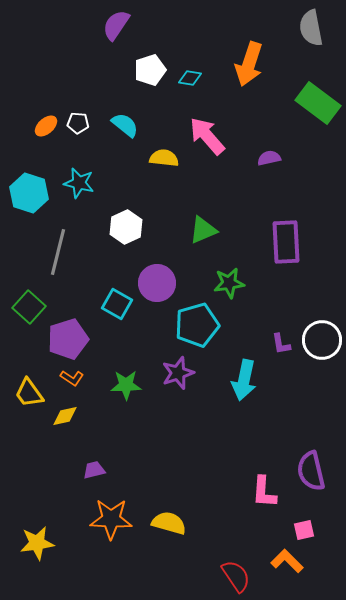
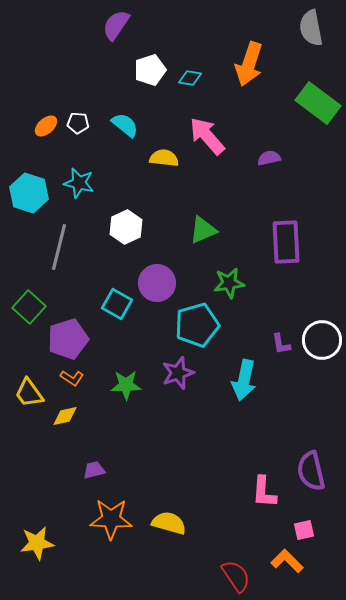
gray line at (58, 252): moved 1 px right, 5 px up
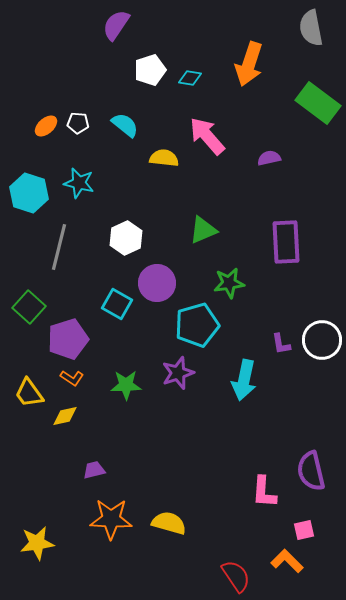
white hexagon at (126, 227): moved 11 px down
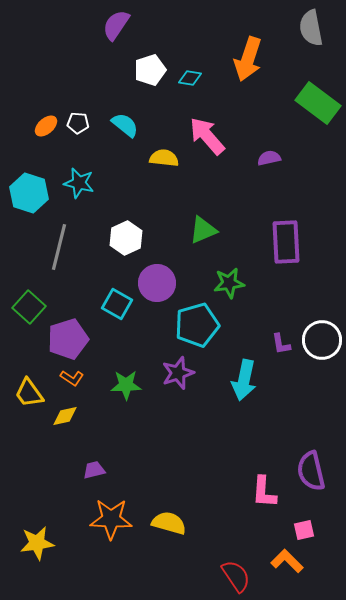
orange arrow at (249, 64): moved 1 px left, 5 px up
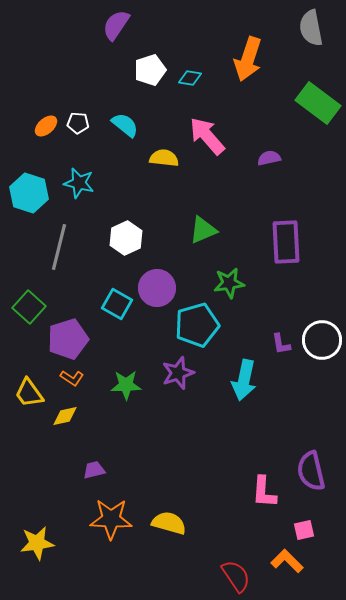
purple circle at (157, 283): moved 5 px down
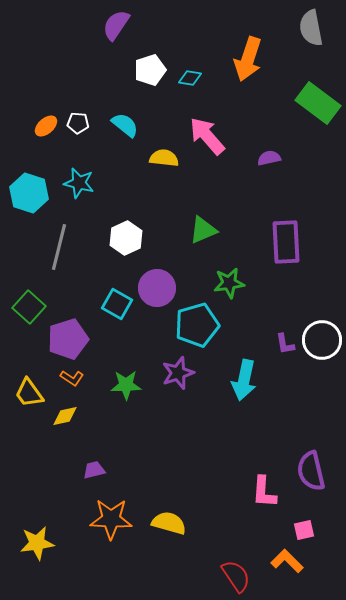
purple L-shape at (281, 344): moved 4 px right
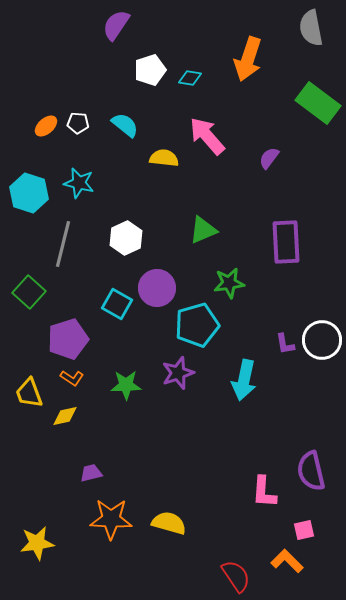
purple semicircle at (269, 158): rotated 40 degrees counterclockwise
gray line at (59, 247): moved 4 px right, 3 px up
green square at (29, 307): moved 15 px up
yellow trapezoid at (29, 393): rotated 16 degrees clockwise
purple trapezoid at (94, 470): moved 3 px left, 3 px down
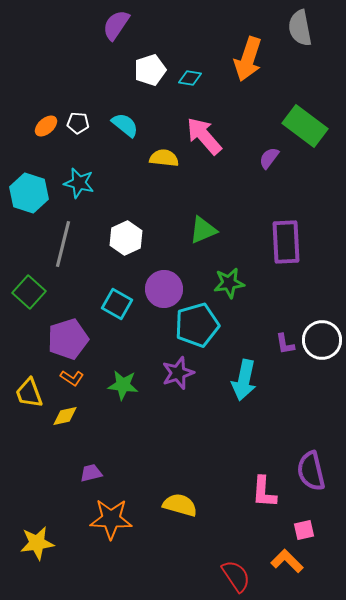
gray semicircle at (311, 28): moved 11 px left
green rectangle at (318, 103): moved 13 px left, 23 px down
pink arrow at (207, 136): moved 3 px left
purple circle at (157, 288): moved 7 px right, 1 px down
green star at (126, 385): moved 3 px left; rotated 8 degrees clockwise
yellow semicircle at (169, 523): moved 11 px right, 18 px up
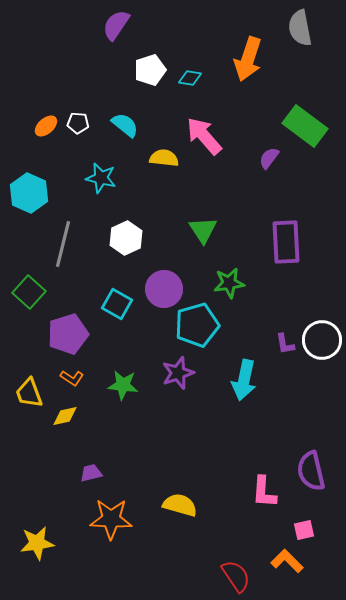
cyan star at (79, 183): moved 22 px right, 5 px up
cyan hexagon at (29, 193): rotated 6 degrees clockwise
green triangle at (203, 230): rotated 40 degrees counterclockwise
purple pentagon at (68, 339): moved 5 px up
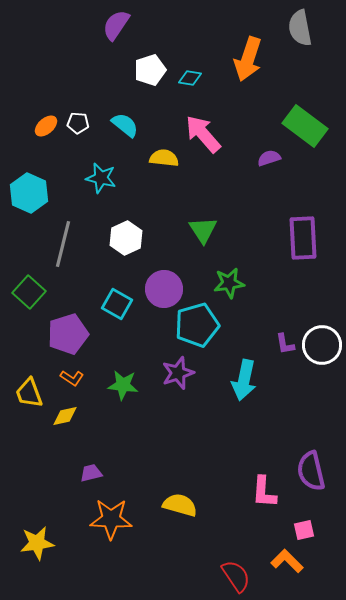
pink arrow at (204, 136): moved 1 px left, 2 px up
purple semicircle at (269, 158): rotated 35 degrees clockwise
purple rectangle at (286, 242): moved 17 px right, 4 px up
white circle at (322, 340): moved 5 px down
